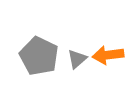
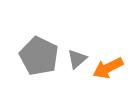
orange arrow: moved 13 px down; rotated 20 degrees counterclockwise
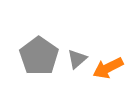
gray pentagon: rotated 9 degrees clockwise
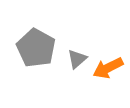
gray pentagon: moved 3 px left, 8 px up; rotated 6 degrees counterclockwise
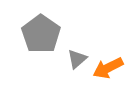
gray pentagon: moved 5 px right, 14 px up; rotated 6 degrees clockwise
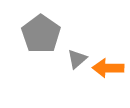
orange arrow: rotated 28 degrees clockwise
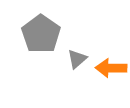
orange arrow: moved 3 px right
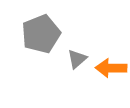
gray pentagon: rotated 15 degrees clockwise
